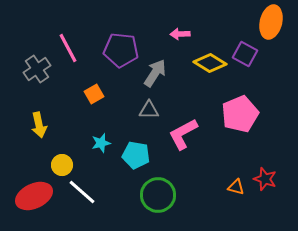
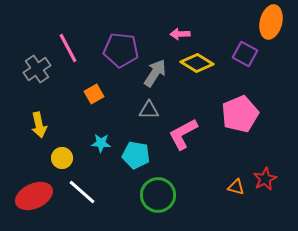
yellow diamond: moved 13 px left
cyan star: rotated 18 degrees clockwise
yellow circle: moved 7 px up
red star: rotated 25 degrees clockwise
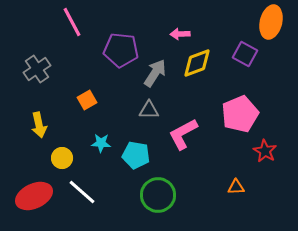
pink line: moved 4 px right, 26 px up
yellow diamond: rotated 52 degrees counterclockwise
orange square: moved 7 px left, 6 px down
red star: moved 28 px up; rotated 15 degrees counterclockwise
orange triangle: rotated 18 degrees counterclockwise
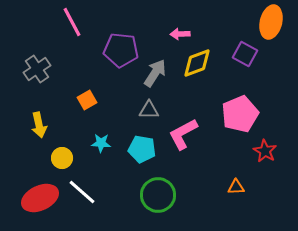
cyan pentagon: moved 6 px right, 6 px up
red ellipse: moved 6 px right, 2 px down
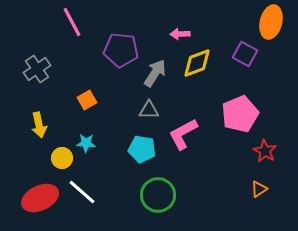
cyan star: moved 15 px left
orange triangle: moved 23 px right, 2 px down; rotated 30 degrees counterclockwise
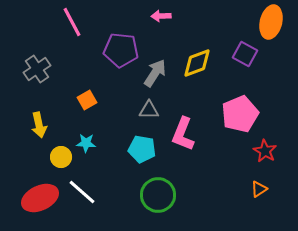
pink arrow: moved 19 px left, 18 px up
pink L-shape: rotated 40 degrees counterclockwise
yellow circle: moved 1 px left, 1 px up
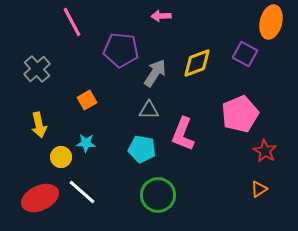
gray cross: rotated 8 degrees counterclockwise
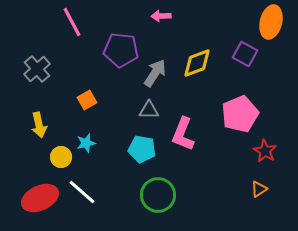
cyan star: rotated 18 degrees counterclockwise
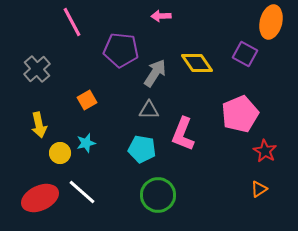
yellow diamond: rotated 76 degrees clockwise
yellow circle: moved 1 px left, 4 px up
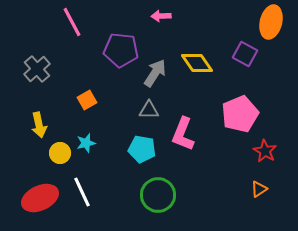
white line: rotated 24 degrees clockwise
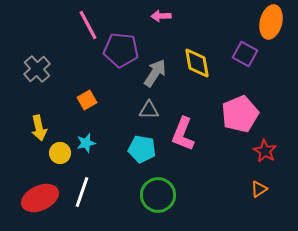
pink line: moved 16 px right, 3 px down
yellow diamond: rotated 24 degrees clockwise
yellow arrow: moved 3 px down
white line: rotated 44 degrees clockwise
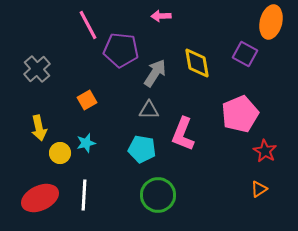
white line: moved 2 px right, 3 px down; rotated 16 degrees counterclockwise
